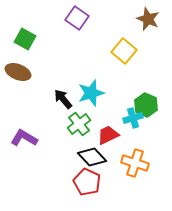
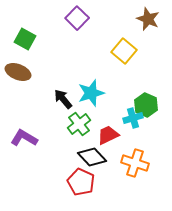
purple square: rotated 10 degrees clockwise
red pentagon: moved 6 px left
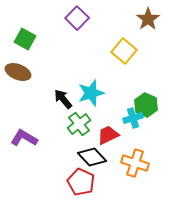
brown star: rotated 15 degrees clockwise
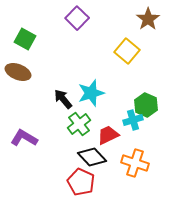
yellow square: moved 3 px right
cyan cross: moved 2 px down
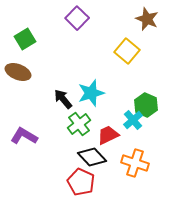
brown star: moved 1 px left; rotated 15 degrees counterclockwise
green square: rotated 30 degrees clockwise
cyan cross: rotated 24 degrees counterclockwise
purple L-shape: moved 2 px up
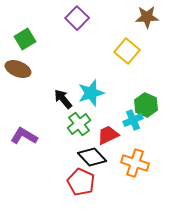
brown star: moved 2 px up; rotated 25 degrees counterclockwise
brown ellipse: moved 3 px up
cyan cross: rotated 18 degrees clockwise
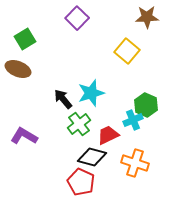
black diamond: rotated 32 degrees counterclockwise
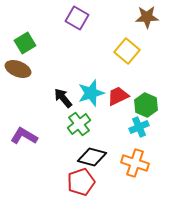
purple square: rotated 15 degrees counterclockwise
green square: moved 4 px down
black arrow: moved 1 px up
cyan cross: moved 6 px right, 7 px down
red trapezoid: moved 10 px right, 39 px up
red pentagon: rotated 28 degrees clockwise
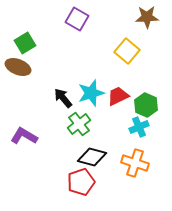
purple square: moved 1 px down
brown ellipse: moved 2 px up
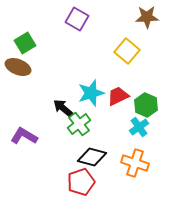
black arrow: moved 10 px down; rotated 10 degrees counterclockwise
cyan cross: rotated 12 degrees counterclockwise
